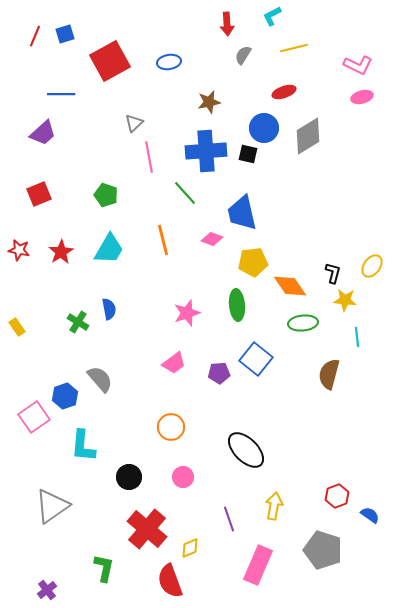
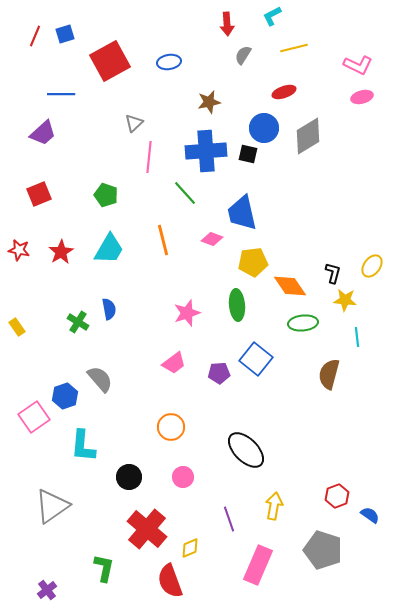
pink line at (149, 157): rotated 16 degrees clockwise
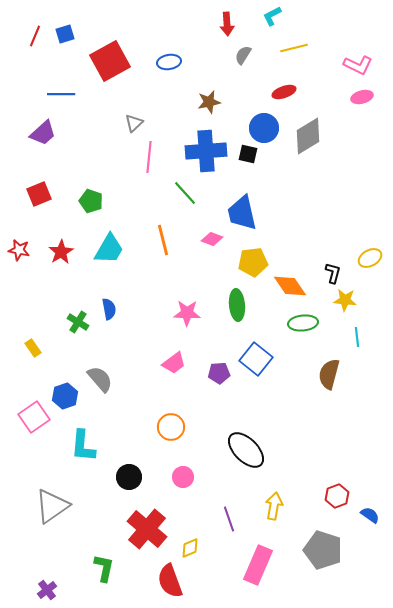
green pentagon at (106, 195): moved 15 px left, 6 px down
yellow ellipse at (372, 266): moved 2 px left, 8 px up; rotated 25 degrees clockwise
pink star at (187, 313): rotated 20 degrees clockwise
yellow rectangle at (17, 327): moved 16 px right, 21 px down
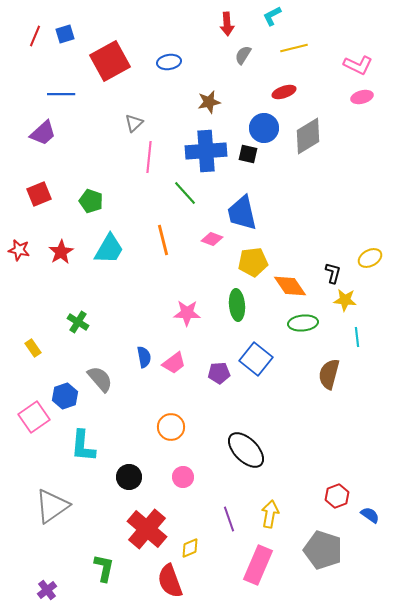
blue semicircle at (109, 309): moved 35 px right, 48 px down
yellow arrow at (274, 506): moved 4 px left, 8 px down
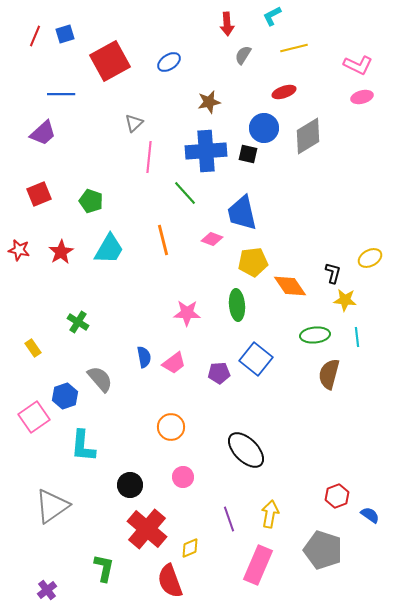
blue ellipse at (169, 62): rotated 25 degrees counterclockwise
green ellipse at (303, 323): moved 12 px right, 12 px down
black circle at (129, 477): moved 1 px right, 8 px down
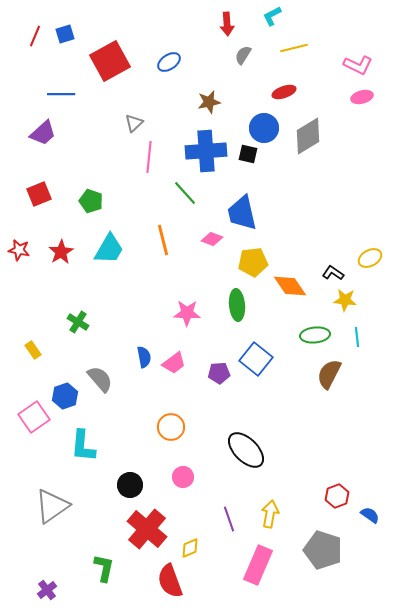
black L-shape at (333, 273): rotated 70 degrees counterclockwise
yellow rectangle at (33, 348): moved 2 px down
brown semicircle at (329, 374): rotated 12 degrees clockwise
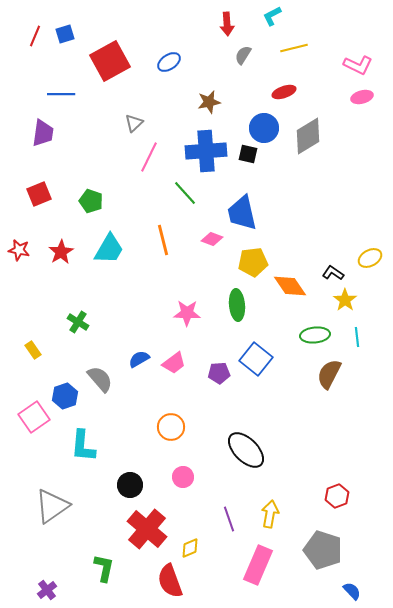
purple trapezoid at (43, 133): rotated 40 degrees counterclockwise
pink line at (149, 157): rotated 20 degrees clockwise
yellow star at (345, 300): rotated 30 degrees clockwise
blue semicircle at (144, 357): moved 5 px left, 2 px down; rotated 110 degrees counterclockwise
blue semicircle at (370, 515): moved 18 px left, 76 px down; rotated 12 degrees clockwise
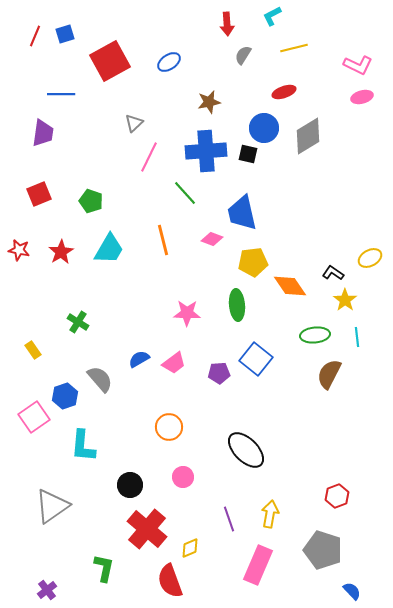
orange circle at (171, 427): moved 2 px left
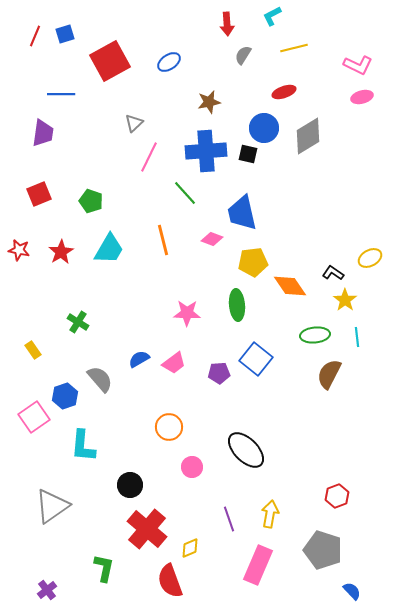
pink circle at (183, 477): moved 9 px right, 10 px up
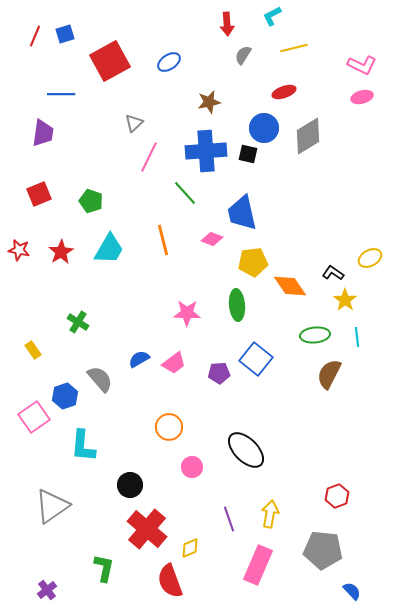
pink L-shape at (358, 65): moved 4 px right
gray pentagon at (323, 550): rotated 12 degrees counterclockwise
